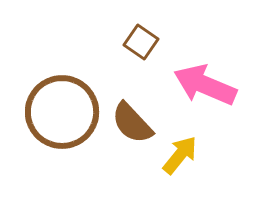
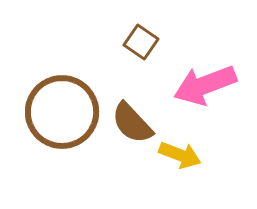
pink arrow: rotated 44 degrees counterclockwise
yellow arrow: rotated 72 degrees clockwise
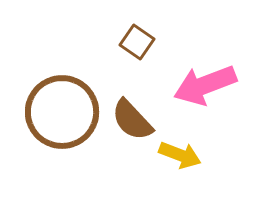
brown square: moved 4 px left
brown semicircle: moved 3 px up
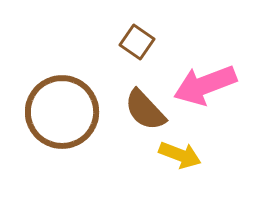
brown semicircle: moved 13 px right, 10 px up
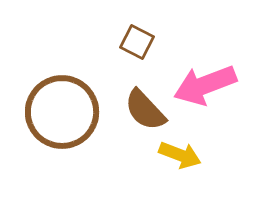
brown square: rotated 8 degrees counterclockwise
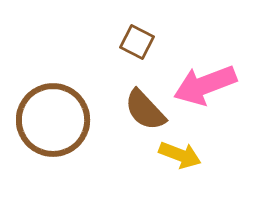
brown circle: moved 9 px left, 8 px down
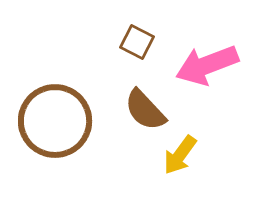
pink arrow: moved 2 px right, 20 px up
brown circle: moved 2 px right, 1 px down
yellow arrow: rotated 105 degrees clockwise
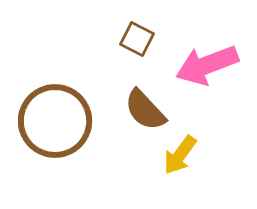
brown square: moved 3 px up
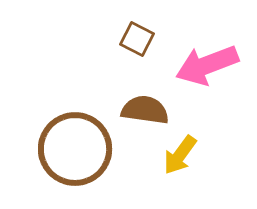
brown semicircle: rotated 141 degrees clockwise
brown circle: moved 20 px right, 28 px down
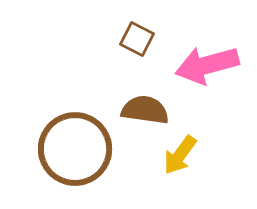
pink arrow: rotated 6 degrees clockwise
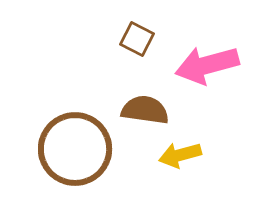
yellow arrow: rotated 39 degrees clockwise
